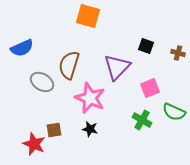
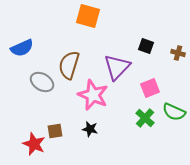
pink star: moved 3 px right, 3 px up
green cross: moved 3 px right, 2 px up; rotated 12 degrees clockwise
brown square: moved 1 px right, 1 px down
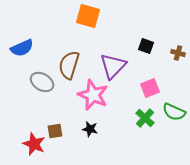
purple triangle: moved 4 px left, 1 px up
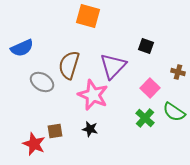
brown cross: moved 19 px down
pink square: rotated 24 degrees counterclockwise
green semicircle: rotated 10 degrees clockwise
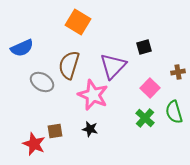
orange square: moved 10 px left, 6 px down; rotated 15 degrees clockwise
black square: moved 2 px left, 1 px down; rotated 35 degrees counterclockwise
brown cross: rotated 24 degrees counterclockwise
green semicircle: rotated 40 degrees clockwise
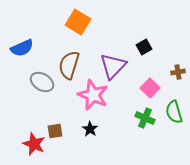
black square: rotated 14 degrees counterclockwise
green cross: rotated 18 degrees counterclockwise
black star: rotated 21 degrees clockwise
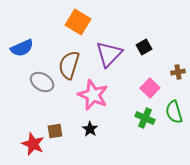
purple triangle: moved 4 px left, 12 px up
red star: moved 1 px left
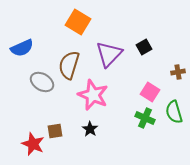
pink square: moved 4 px down; rotated 12 degrees counterclockwise
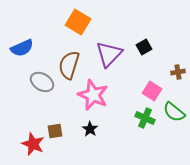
pink square: moved 2 px right, 1 px up
green semicircle: rotated 35 degrees counterclockwise
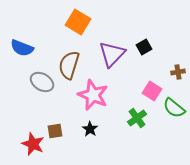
blue semicircle: rotated 45 degrees clockwise
purple triangle: moved 3 px right
green semicircle: moved 4 px up
green cross: moved 8 px left; rotated 30 degrees clockwise
